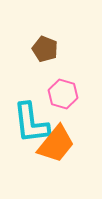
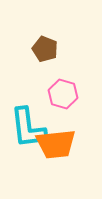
cyan L-shape: moved 3 px left, 5 px down
orange trapezoid: rotated 45 degrees clockwise
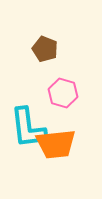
pink hexagon: moved 1 px up
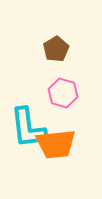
brown pentagon: moved 11 px right; rotated 20 degrees clockwise
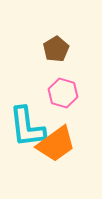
cyan L-shape: moved 1 px left, 1 px up
orange trapezoid: rotated 30 degrees counterclockwise
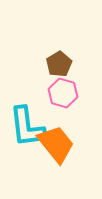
brown pentagon: moved 3 px right, 15 px down
orange trapezoid: rotated 93 degrees counterclockwise
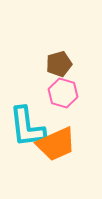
brown pentagon: rotated 15 degrees clockwise
orange trapezoid: rotated 105 degrees clockwise
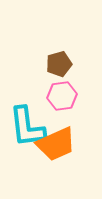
pink hexagon: moved 1 px left, 3 px down; rotated 24 degrees counterclockwise
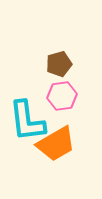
cyan L-shape: moved 6 px up
orange trapezoid: rotated 6 degrees counterclockwise
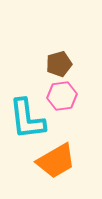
cyan L-shape: moved 2 px up
orange trapezoid: moved 17 px down
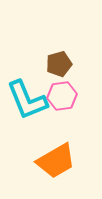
cyan L-shape: moved 19 px up; rotated 15 degrees counterclockwise
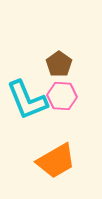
brown pentagon: rotated 20 degrees counterclockwise
pink hexagon: rotated 12 degrees clockwise
